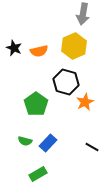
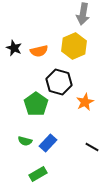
black hexagon: moved 7 px left
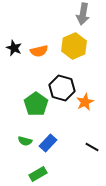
black hexagon: moved 3 px right, 6 px down
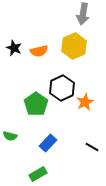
black hexagon: rotated 20 degrees clockwise
green semicircle: moved 15 px left, 5 px up
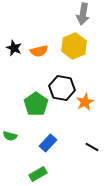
black hexagon: rotated 25 degrees counterclockwise
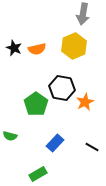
orange semicircle: moved 2 px left, 2 px up
blue rectangle: moved 7 px right
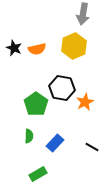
green semicircle: moved 19 px right; rotated 104 degrees counterclockwise
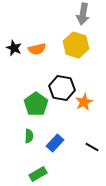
yellow hexagon: moved 2 px right, 1 px up; rotated 20 degrees counterclockwise
orange star: moved 1 px left
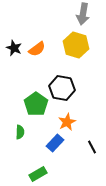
orange semicircle: rotated 24 degrees counterclockwise
orange star: moved 17 px left, 20 px down
green semicircle: moved 9 px left, 4 px up
black line: rotated 32 degrees clockwise
